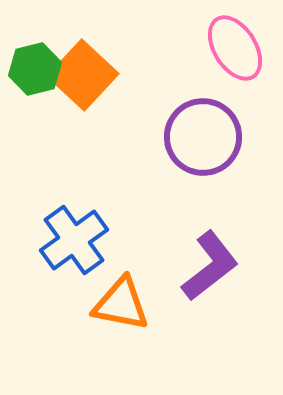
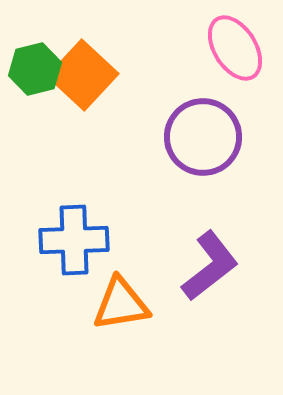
blue cross: rotated 34 degrees clockwise
orange triangle: rotated 20 degrees counterclockwise
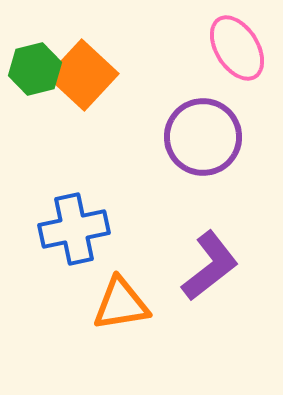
pink ellipse: moved 2 px right
blue cross: moved 11 px up; rotated 10 degrees counterclockwise
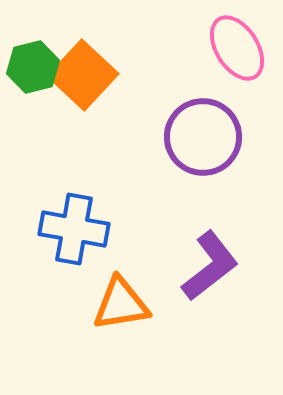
green hexagon: moved 2 px left, 2 px up
blue cross: rotated 22 degrees clockwise
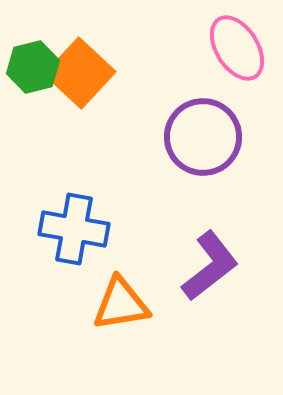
orange square: moved 3 px left, 2 px up
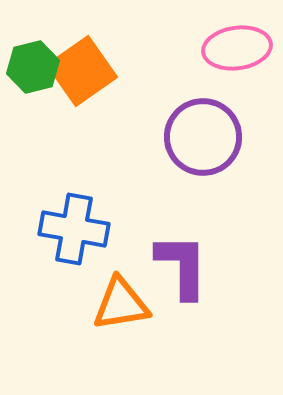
pink ellipse: rotated 66 degrees counterclockwise
orange square: moved 2 px right, 2 px up; rotated 12 degrees clockwise
purple L-shape: moved 28 px left; rotated 52 degrees counterclockwise
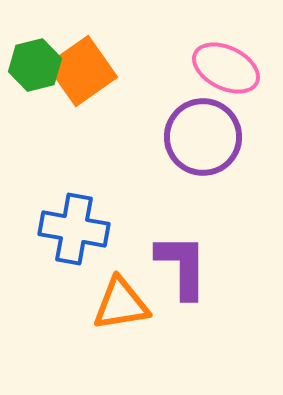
pink ellipse: moved 11 px left, 20 px down; rotated 34 degrees clockwise
green hexagon: moved 2 px right, 2 px up
